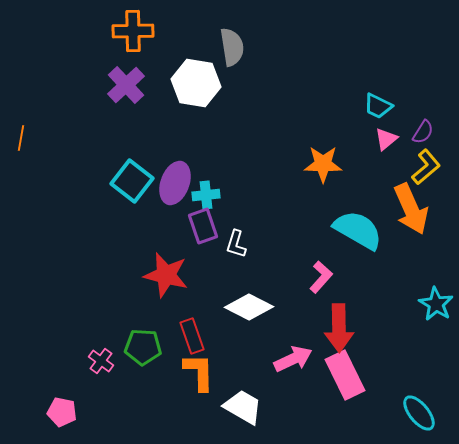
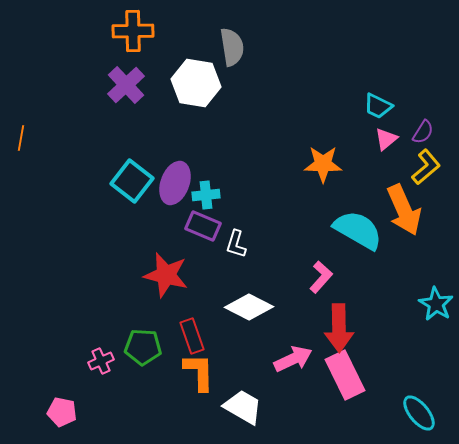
orange arrow: moved 7 px left, 1 px down
purple rectangle: rotated 48 degrees counterclockwise
pink cross: rotated 30 degrees clockwise
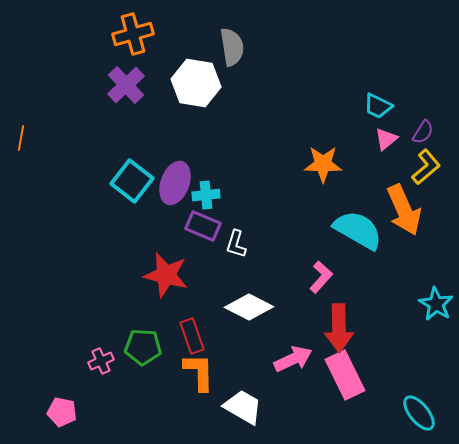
orange cross: moved 3 px down; rotated 15 degrees counterclockwise
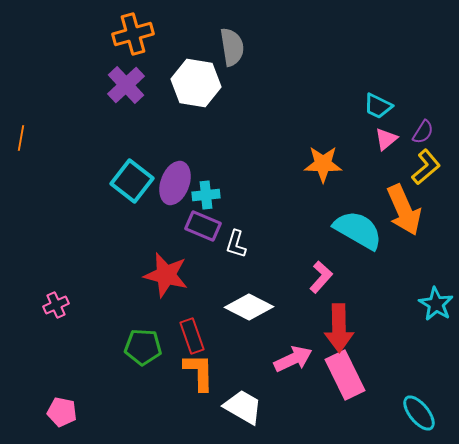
pink cross: moved 45 px left, 56 px up
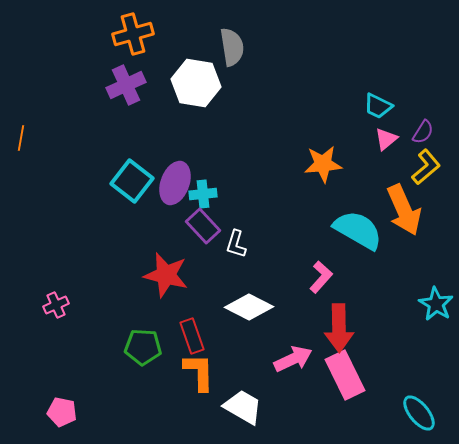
purple cross: rotated 18 degrees clockwise
orange star: rotated 6 degrees counterclockwise
cyan cross: moved 3 px left, 1 px up
purple rectangle: rotated 24 degrees clockwise
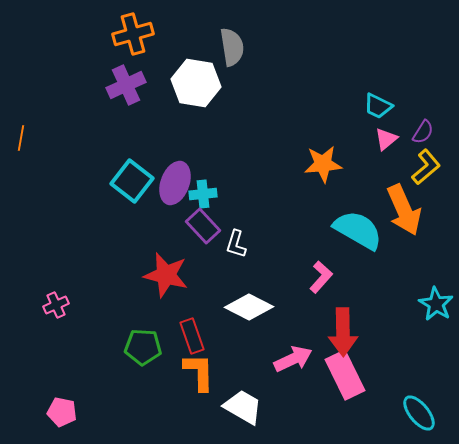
red arrow: moved 4 px right, 4 px down
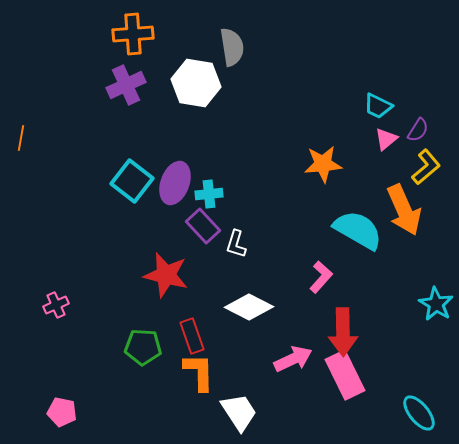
orange cross: rotated 12 degrees clockwise
purple semicircle: moved 5 px left, 2 px up
cyan cross: moved 6 px right
white trapezoid: moved 4 px left, 5 px down; rotated 27 degrees clockwise
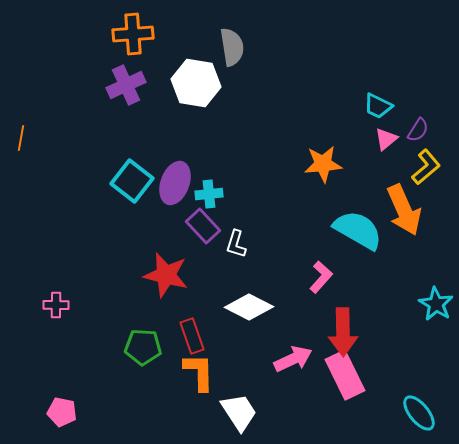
pink cross: rotated 25 degrees clockwise
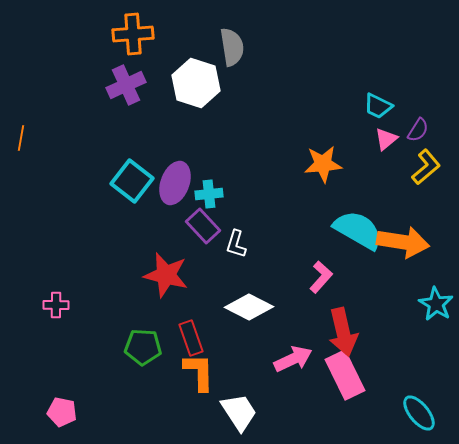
white hexagon: rotated 9 degrees clockwise
orange arrow: moved 1 px left, 32 px down; rotated 57 degrees counterclockwise
red arrow: rotated 12 degrees counterclockwise
red rectangle: moved 1 px left, 2 px down
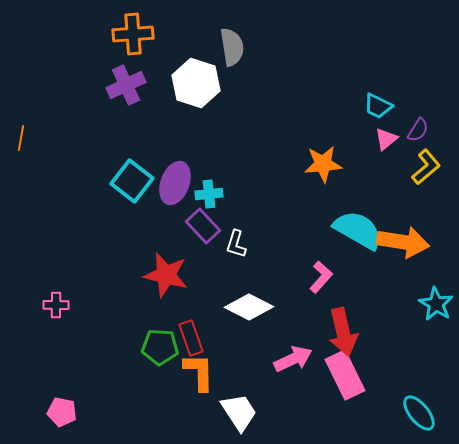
green pentagon: moved 17 px right
